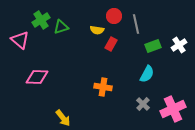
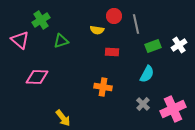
green triangle: moved 14 px down
red rectangle: moved 1 px right, 8 px down; rotated 64 degrees clockwise
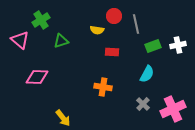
white cross: moved 1 px left; rotated 21 degrees clockwise
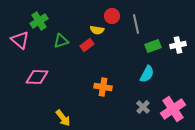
red circle: moved 2 px left
green cross: moved 2 px left, 1 px down
red rectangle: moved 25 px left, 7 px up; rotated 40 degrees counterclockwise
gray cross: moved 3 px down
pink cross: rotated 10 degrees counterclockwise
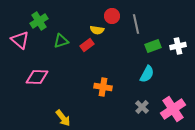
white cross: moved 1 px down
gray cross: moved 1 px left
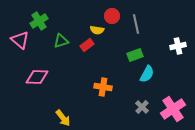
green rectangle: moved 18 px left, 9 px down
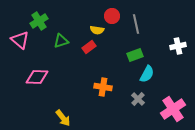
red rectangle: moved 2 px right, 2 px down
gray cross: moved 4 px left, 8 px up
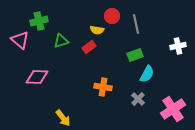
green cross: rotated 18 degrees clockwise
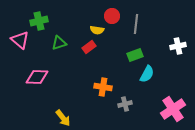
gray line: rotated 18 degrees clockwise
green triangle: moved 2 px left, 2 px down
gray cross: moved 13 px left, 5 px down; rotated 32 degrees clockwise
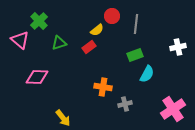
green cross: rotated 30 degrees counterclockwise
yellow semicircle: rotated 48 degrees counterclockwise
white cross: moved 1 px down
